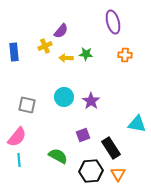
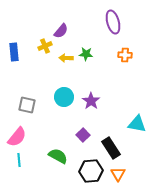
purple square: rotated 24 degrees counterclockwise
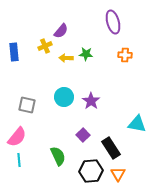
green semicircle: rotated 36 degrees clockwise
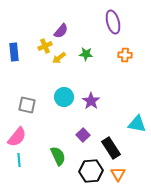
yellow arrow: moved 7 px left; rotated 40 degrees counterclockwise
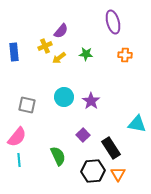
black hexagon: moved 2 px right
